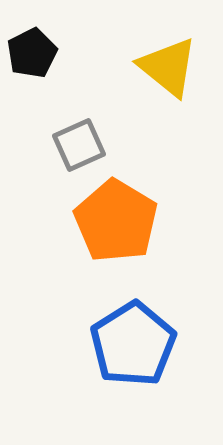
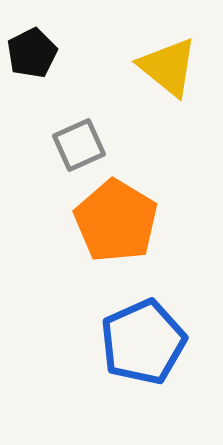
blue pentagon: moved 10 px right, 2 px up; rotated 8 degrees clockwise
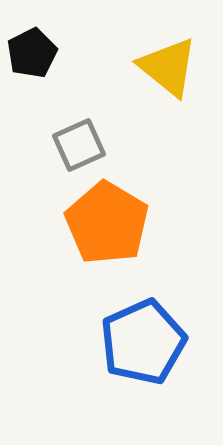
orange pentagon: moved 9 px left, 2 px down
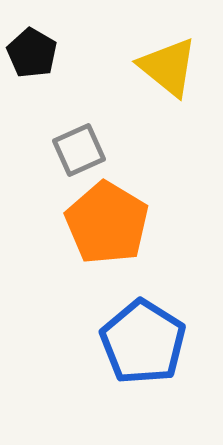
black pentagon: rotated 15 degrees counterclockwise
gray square: moved 5 px down
blue pentagon: rotated 16 degrees counterclockwise
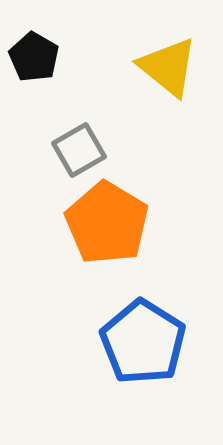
black pentagon: moved 2 px right, 4 px down
gray square: rotated 6 degrees counterclockwise
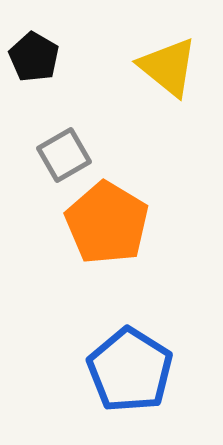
gray square: moved 15 px left, 5 px down
blue pentagon: moved 13 px left, 28 px down
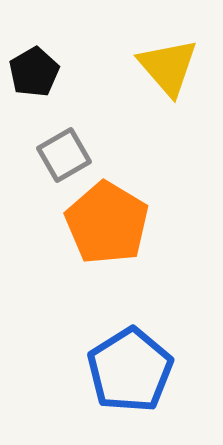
black pentagon: moved 15 px down; rotated 12 degrees clockwise
yellow triangle: rotated 10 degrees clockwise
blue pentagon: rotated 8 degrees clockwise
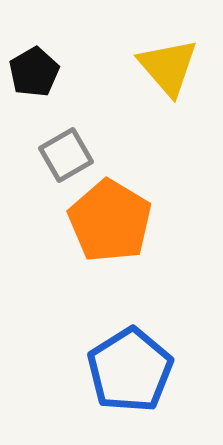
gray square: moved 2 px right
orange pentagon: moved 3 px right, 2 px up
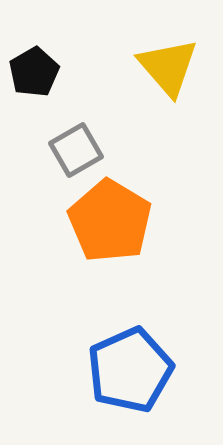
gray square: moved 10 px right, 5 px up
blue pentagon: rotated 8 degrees clockwise
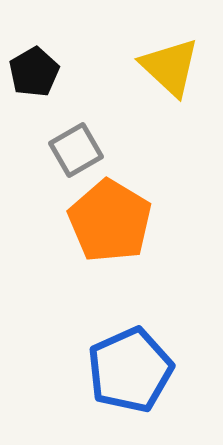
yellow triangle: moved 2 px right; rotated 6 degrees counterclockwise
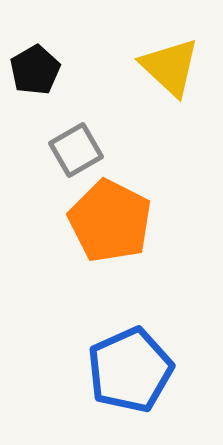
black pentagon: moved 1 px right, 2 px up
orange pentagon: rotated 4 degrees counterclockwise
